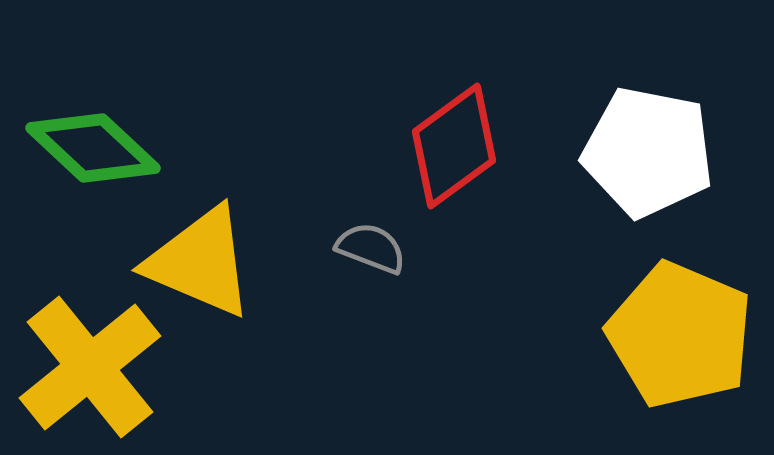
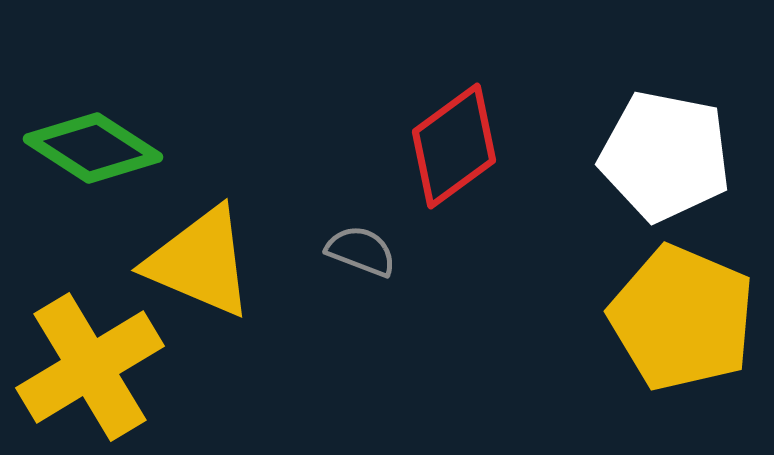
green diamond: rotated 10 degrees counterclockwise
white pentagon: moved 17 px right, 4 px down
gray semicircle: moved 10 px left, 3 px down
yellow pentagon: moved 2 px right, 17 px up
yellow cross: rotated 8 degrees clockwise
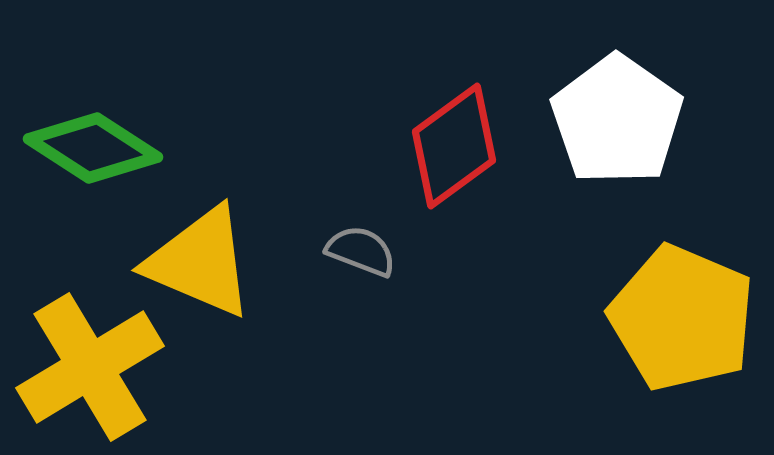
white pentagon: moved 48 px left, 36 px up; rotated 24 degrees clockwise
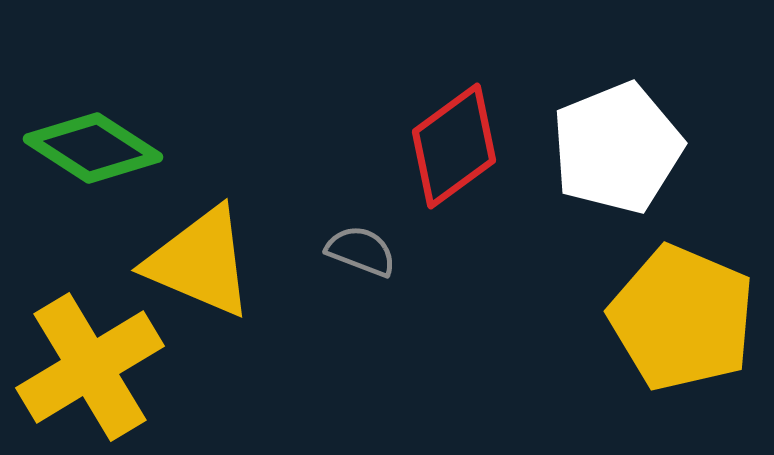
white pentagon: moved 28 px down; rotated 15 degrees clockwise
